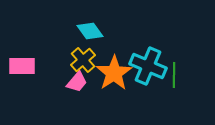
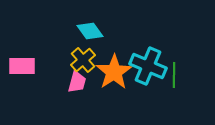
orange star: moved 1 px up
pink trapezoid: rotated 25 degrees counterclockwise
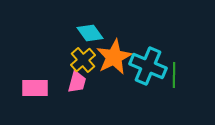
cyan diamond: moved 2 px down
pink rectangle: moved 13 px right, 22 px down
orange star: moved 15 px up; rotated 6 degrees clockwise
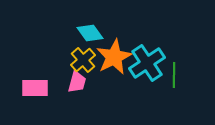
cyan cross: moved 1 px left, 3 px up; rotated 33 degrees clockwise
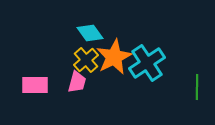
yellow cross: moved 3 px right
green line: moved 23 px right, 12 px down
pink rectangle: moved 3 px up
